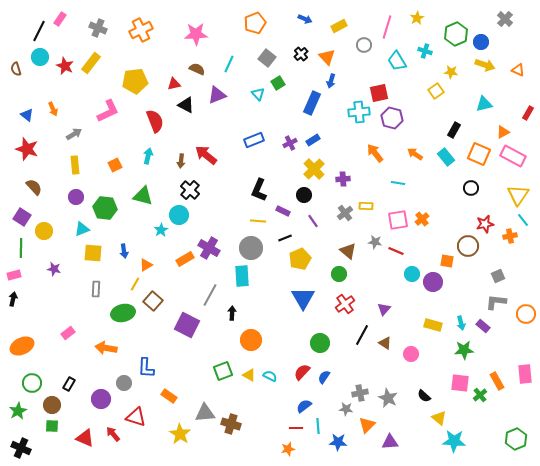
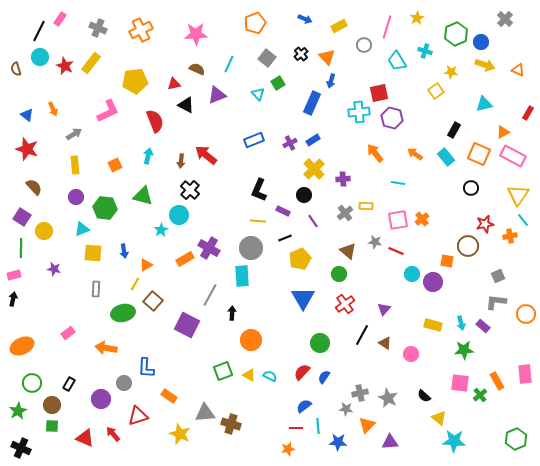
red triangle at (136, 417): moved 2 px right, 1 px up; rotated 35 degrees counterclockwise
yellow star at (180, 434): rotated 10 degrees counterclockwise
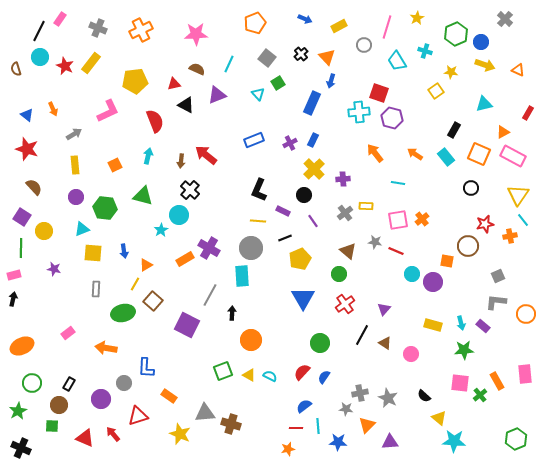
red square at (379, 93): rotated 30 degrees clockwise
blue rectangle at (313, 140): rotated 32 degrees counterclockwise
brown circle at (52, 405): moved 7 px right
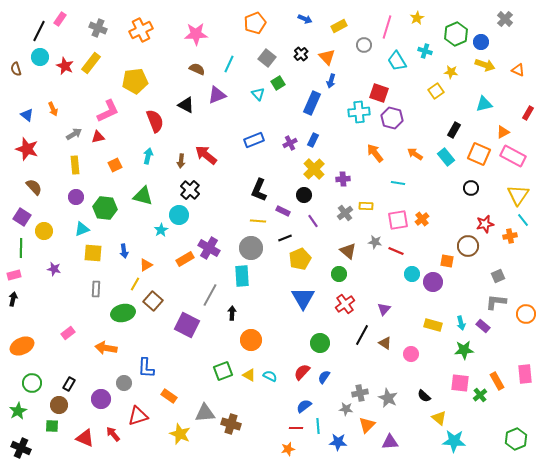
red triangle at (174, 84): moved 76 px left, 53 px down
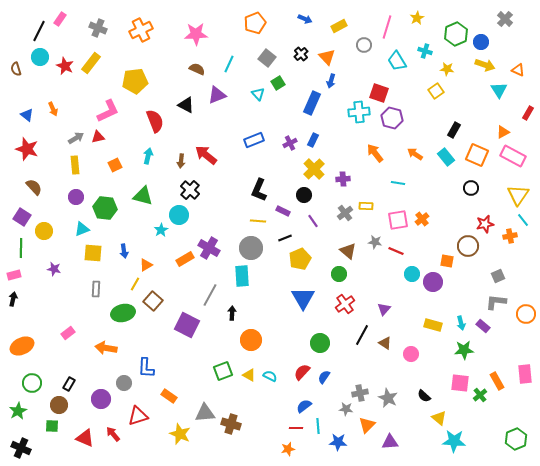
yellow star at (451, 72): moved 4 px left, 3 px up
cyan triangle at (484, 104): moved 15 px right, 14 px up; rotated 48 degrees counterclockwise
gray arrow at (74, 134): moved 2 px right, 4 px down
orange square at (479, 154): moved 2 px left, 1 px down
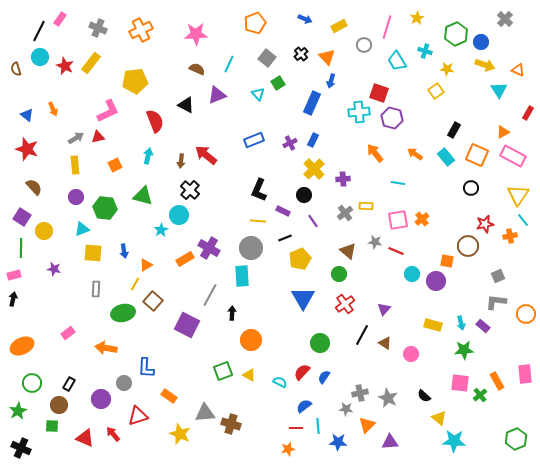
purple circle at (433, 282): moved 3 px right, 1 px up
cyan semicircle at (270, 376): moved 10 px right, 6 px down
